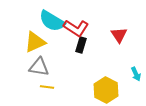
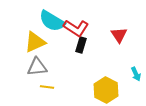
gray triangle: moved 2 px left; rotated 15 degrees counterclockwise
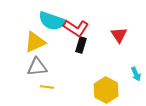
cyan semicircle: rotated 12 degrees counterclockwise
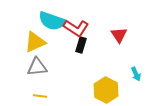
yellow line: moved 7 px left, 9 px down
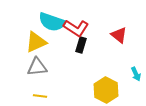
cyan semicircle: moved 1 px down
red triangle: rotated 18 degrees counterclockwise
yellow triangle: moved 1 px right
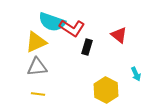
red L-shape: moved 4 px left
black rectangle: moved 6 px right, 2 px down
yellow line: moved 2 px left, 2 px up
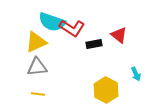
black rectangle: moved 7 px right, 3 px up; rotated 63 degrees clockwise
